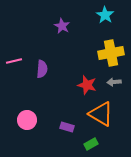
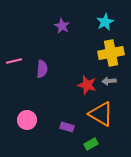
cyan star: moved 7 px down; rotated 12 degrees clockwise
gray arrow: moved 5 px left, 1 px up
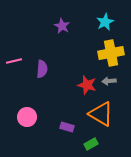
pink circle: moved 3 px up
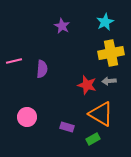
green rectangle: moved 2 px right, 5 px up
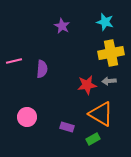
cyan star: rotated 30 degrees counterclockwise
red star: rotated 24 degrees counterclockwise
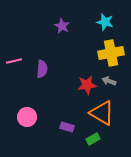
gray arrow: rotated 24 degrees clockwise
orange triangle: moved 1 px right, 1 px up
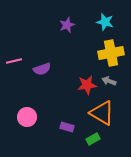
purple star: moved 5 px right, 1 px up; rotated 21 degrees clockwise
purple semicircle: rotated 66 degrees clockwise
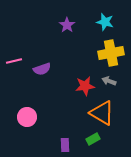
purple star: rotated 14 degrees counterclockwise
red star: moved 2 px left, 1 px down
purple rectangle: moved 2 px left, 18 px down; rotated 72 degrees clockwise
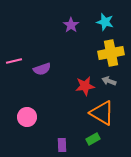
purple star: moved 4 px right
purple rectangle: moved 3 px left
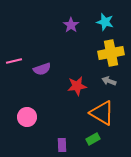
red star: moved 8 px left
